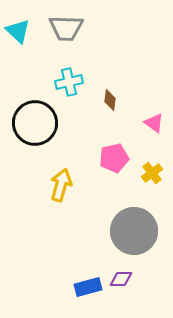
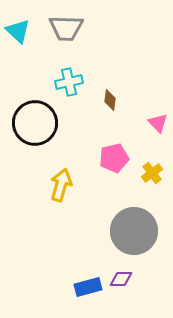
pink triangle: moved 4 px right; rotated 10 degrees clockwise
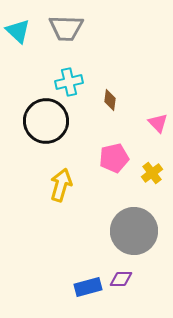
black circle: moved 11 px right, 2 px up
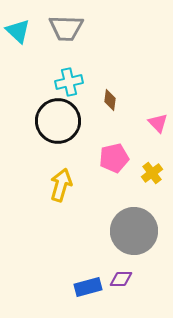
black circle: moved 12 px right
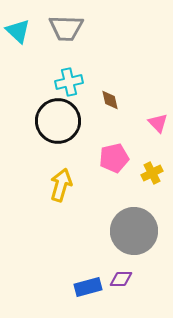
brown diamond: rotated 20 degrees counterclockwise
yellow cross: rotated 10 degrees clockwise
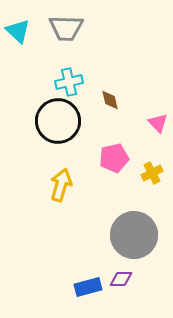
gray circle: moved 4 px down
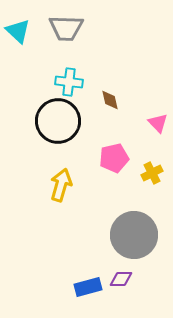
cyan cross: rotated 20 degrees clockwise
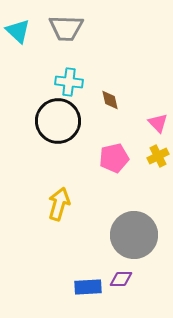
yellow cross: moved 6 px right, 17 px up
yellow arrow: moved 2 px left, 19 px down
blue rectangle: rotated 12 degrees clockwise
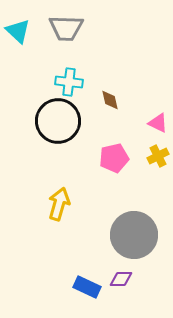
pink triangle: rotated 20 degrees counterclockwise
blue rectangle: moved 1 px left; rotated 28 degrees clockwise
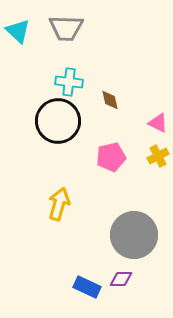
pink pentagon: moved 3 px left, 1 px up
